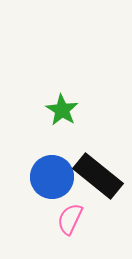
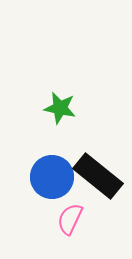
green star: moved 2 px left, 2 px up; rotated 20 degrees counterclockwise
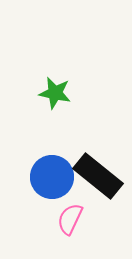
green star: moved 5 px left, 15 px up
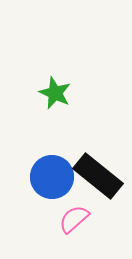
green star: rotated 12 degrees clockwise
pink semicircle: moved 4 px right; rotated 24 degrees clockwise
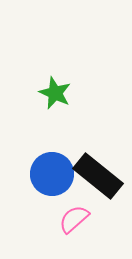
blue circle: moved 3 px up
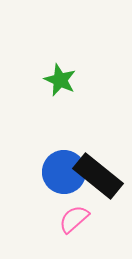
green star: moved 5 px right, 13 px up
blue circle: moved 12 px right, 2 px up
